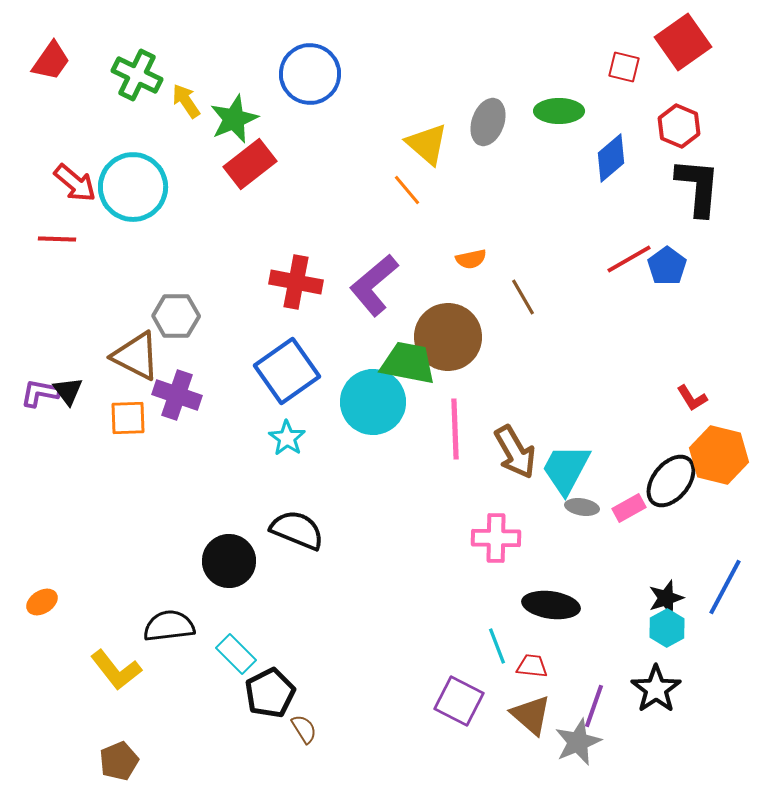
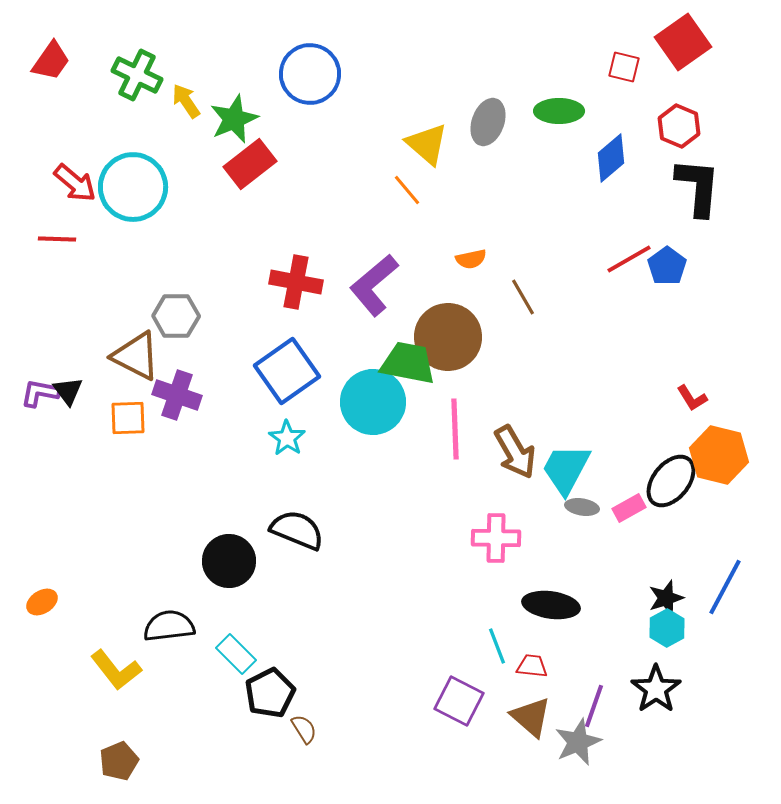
brown triangle at (531, 715): moved 2 px down
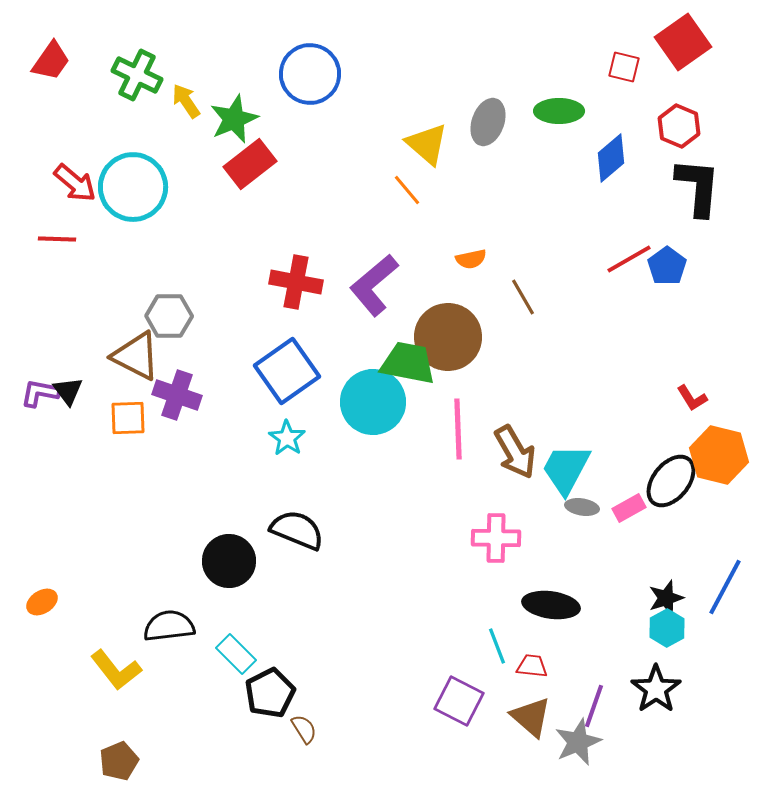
gray hexagon at (176, 316): moved 7 px left
pink line at (455, 429): moved 3 px right
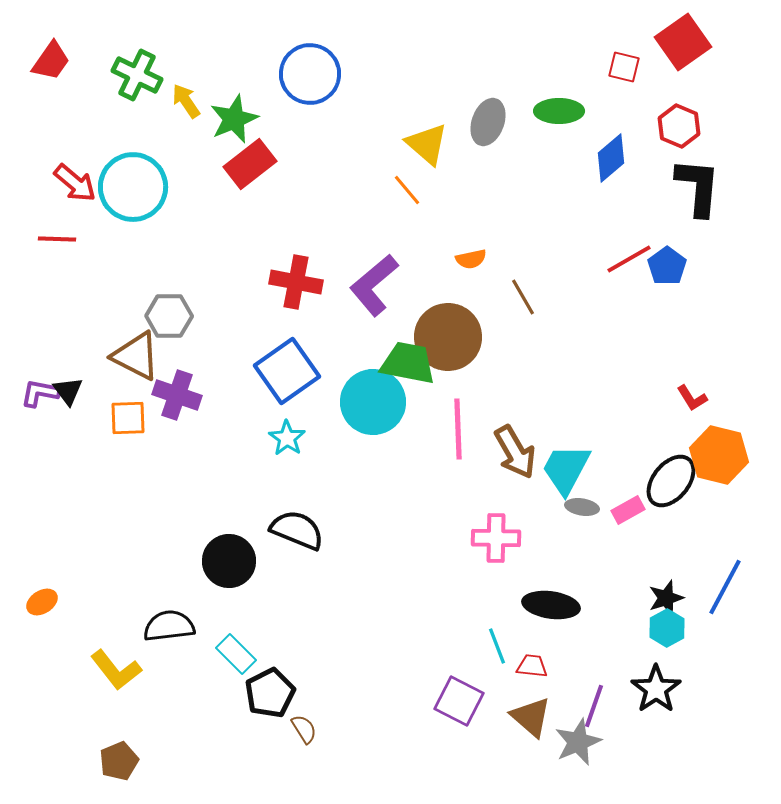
pink rectangle at (629, 508): moved 1 px left, 2 px down
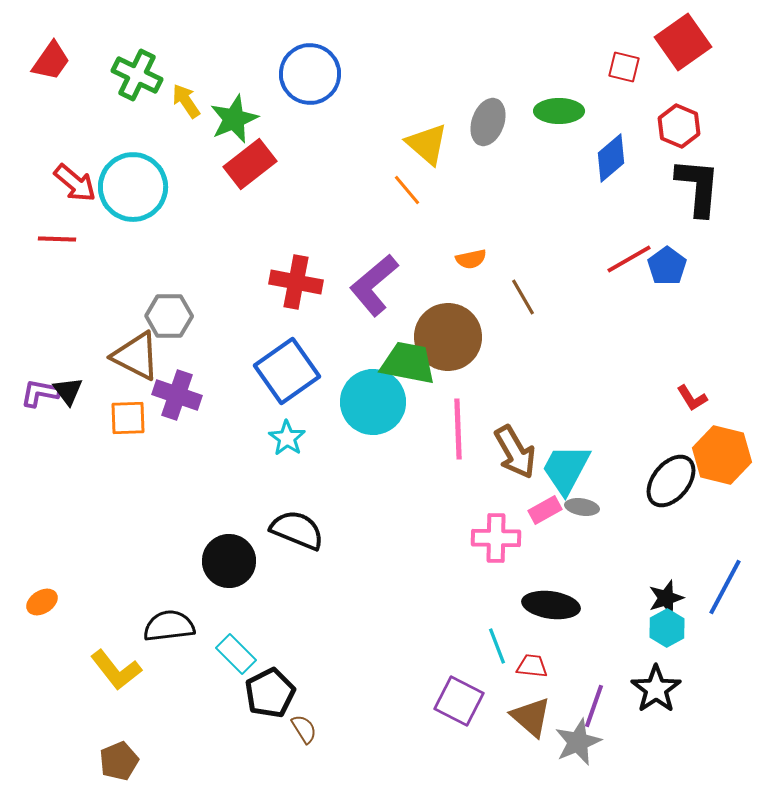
orange hexagon at (719, 455): moved 3 px right
pink rectangle at (628, 510): moved 83 px left
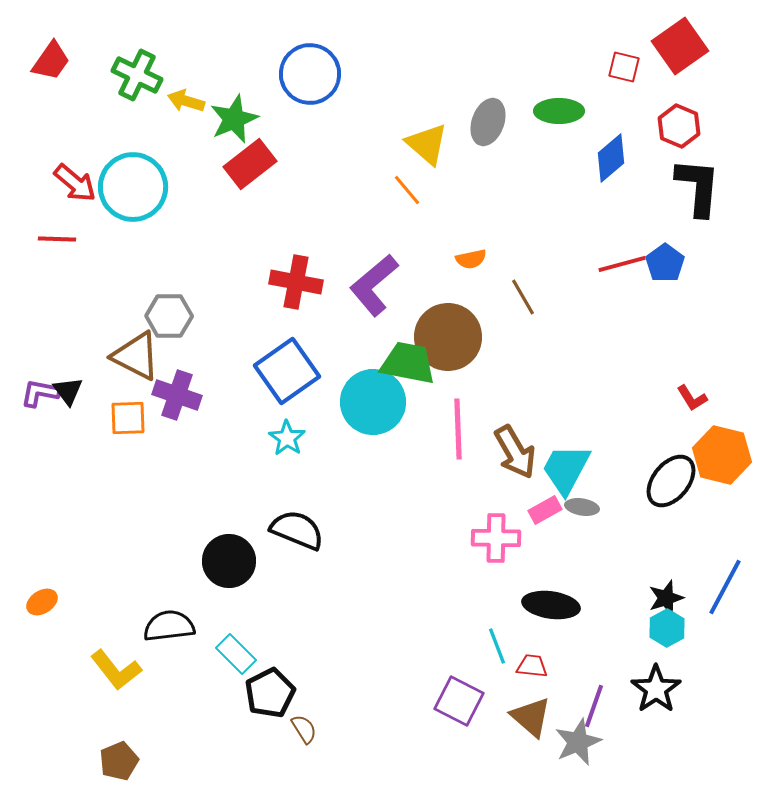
red square at (683, 42): moved 3 px left, 4 px down
yellow arrow at (186, 101): rotated 39 degrees counterclockwise
red line at (629, 259): moved 7 px left, 5 px down; rotated 15 degrees clockwise
blue pentagon at (667, 266): moved 2 px left, 3 px up
